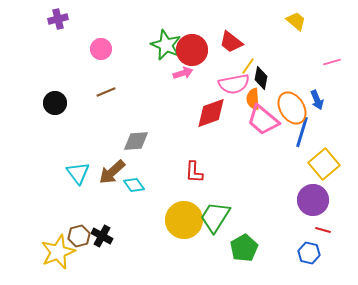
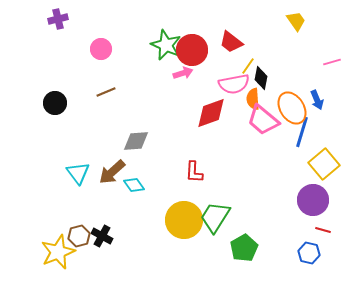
yellow trapezoid: rotated 15 degrees clockwise
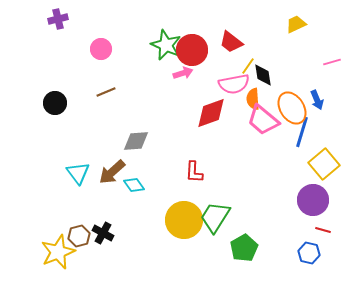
yellow trapezoid: moved 3 px down; rotated 80 degrees counterclockwise
black diamond: moved 2 px right, 3 px up; rotated 20 degrees counterclockwise
black cross: moved 1 px right, 3 px up
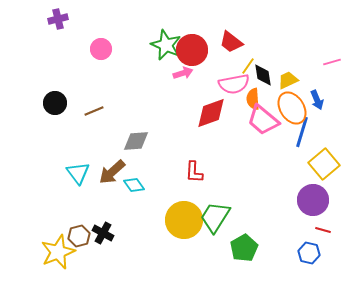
yellow trapezoid: moved 8 px left, 56 px down
brown line: moved 12 px left, 19 px down
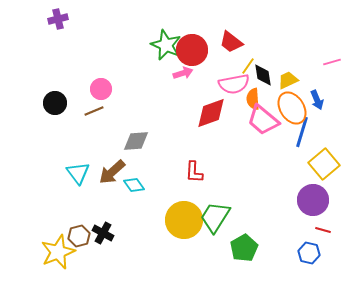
pink circle: moved 40 px down
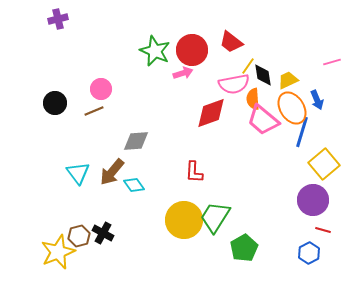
green star: moved 11 px left, 6 px down
brown arrow: rotated 8 degrees counterclockwise
blue hexagon: rotated 20 degrees clockwise
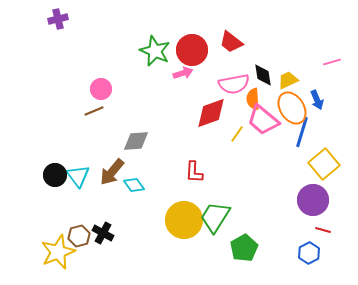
yellow line: moved 11 px left, 68 px down
black circle: moved 72 px down
cyan triangle: moved 3 px down
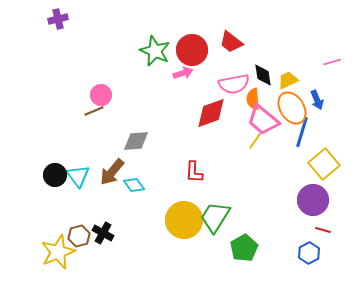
pink circle: moved 6 px down
yellow line: moved 18 px right, 7 px down
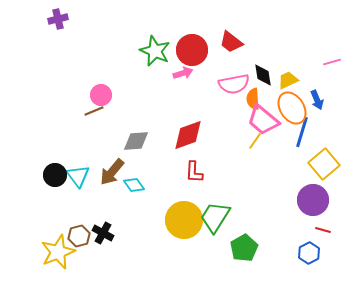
red diamond: moved 23 px left, 22 px down
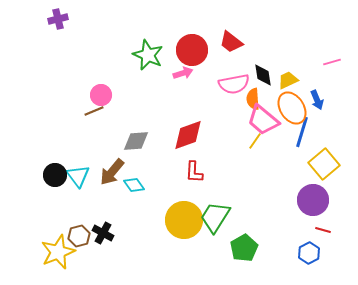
green star: moved 7 px left, 4 px down
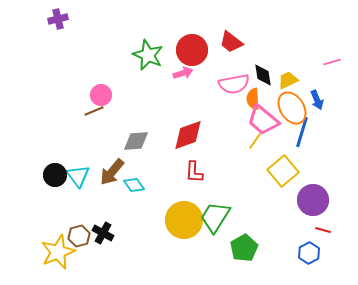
yellow square: moved 41 px left, 7 px down
